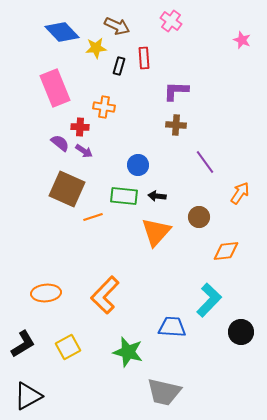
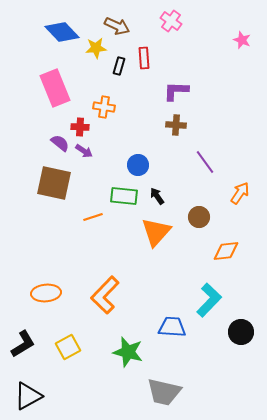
brown square: moved 13 px left, 6 px up; rotated 12 degrees counterclockwise
black arrow: rotated 48 degrees clockwise
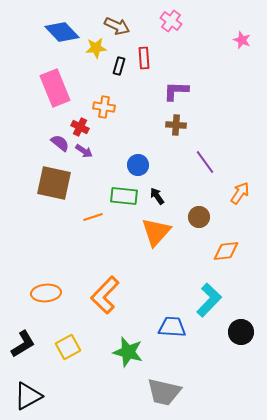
red cross: rotated 24 degrees clockwise
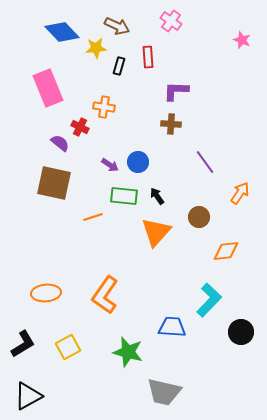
red rectangle: moved 4 px right, 1 px up
pink rectangle: moved 7 px left
brown cross: moved 5 px left, 1 px up
purple arrow: moved 26 px right, 14 px down
blue circle: moved 3 px up
orange L-shape: rotated 9 degrees counterclockwise
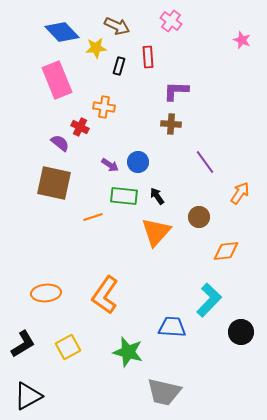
pink rectangle: moved 9 px right, 8 px up
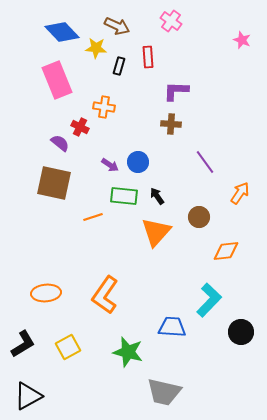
yellow star: rotated 10 degrees clockwise
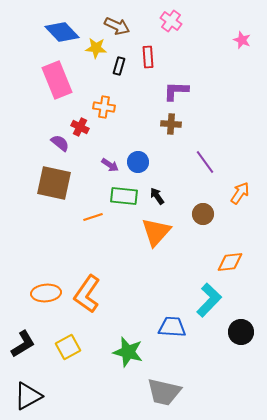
brown circle: moved 4 px right, 3 px up
orange diamond: moved 4 px right, 11 px down
orange L-shape: moved 18 px left, 1 px up
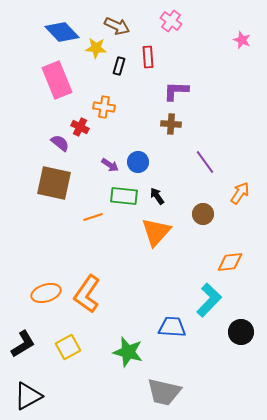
orange ellipse: rotated 12 degrees counterclockwise
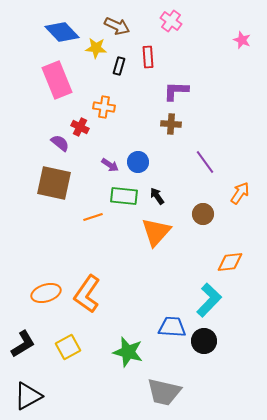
black circle: moved 37 px left, 9 px down
